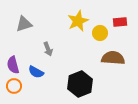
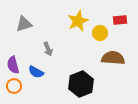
red rectangle: moved 2 px up
black hexagon: moved 1 px right
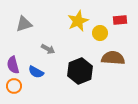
gray arrow: rotated 40 degrees counterclockwise
black hexagon: moved 1 px left, 13 px up
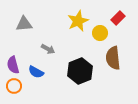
red rectangle: moved 2 px left, 2 px up; rotated 40 degrees counterclockwise
gray triangle: rotated 12 degrees clockwise
brown semicircle: rotated 100 degrees counterclockwise
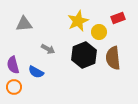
red rectangle: rotated 24 degrees clockwise
yellow circle: moved 1 px left, 1 px up
black hexagon: moved 4 px right, 16 px up
orange circle: moved 1 px down
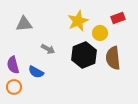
yellow circle: moved 1 px right, 1 px down
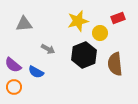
yellow star: rotated 10 degrees clockwise
brown semicircle: moved 2 px right, 6 px down
purple semicircle: rotated 36 degrees counterclockwise
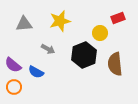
yellow star: moved 18 px left
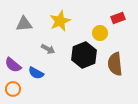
yellow star: rotated 10 degrees counterclockwise
blue semicircle: moved 1 px down
orange circle: moved 1 px left, 2 px down
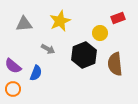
purple semicircle: moved 1 px down
blue semicircle: rotated 98 degrees counterclockwise
